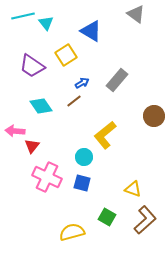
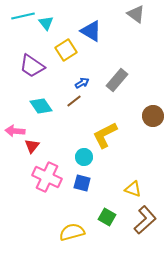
yellow square: moved 5 px up
brown circle: moved 1 px left
yellow L-shape: rotated 12 degrees clockwise
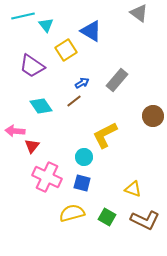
gray triangle: moved 3 px right, 1 px up
cyan triangle: moved 2 px down
brown L-shape: rotated 68 degrees clockwise
yellow semicircle: moved 19 px up
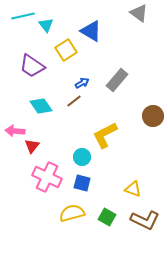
cyan circle: moved 2 px left
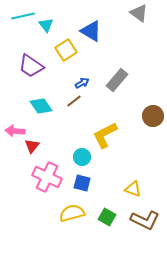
purple trapezoid: moved 1 px left
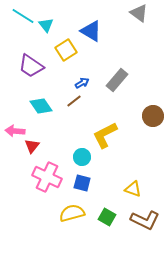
cyan line: rotated 45 degrees clockwise
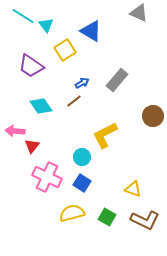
gray triangle: rotated 12 degrees counterclockwise
yellow square: moved 1 px left
blue square: rotated 18 degrees clockwise
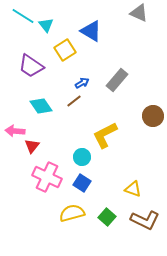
green square: rotated 12 degrees clockwise
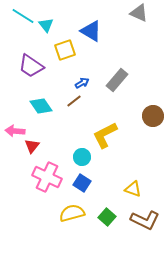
yellow square: rotated 15 degrees clockwise
